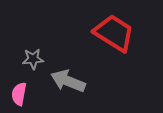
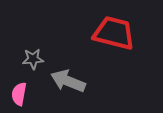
red trapezoid: rotated 18 degrees counterclockwise
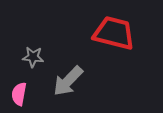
gray star: moved 2 px up; rotated 10 degrees clockwise
gray arrow: rotated 68 degrees counterclockwise
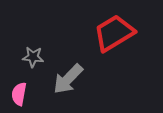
red trapezoid: rotated 45 degrees counterclockwise
gray arrow: moved 2 px up
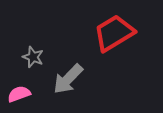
gray star: rotated 15 degrees clockwise
pink semicircle: rotated 60 degrees clockwise
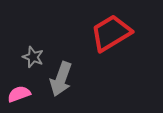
red trapezoid: moved 3 px left
gray arrow: moved 7 px left; rotated 24 degrees counterclockwise
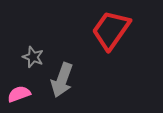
red trapezoid: moved 3 px up; rotated 24 degrees counterclockwise
gray arrow: moved 1 px right, 1 px down
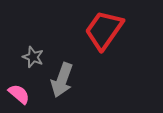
red trapezoid: moved 7 px left
pink semicircle: rotated 60 degrees clockwise
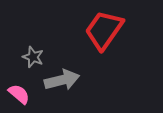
gray arrow: rotated 124 degrees counterclockwise
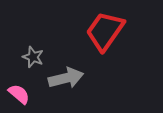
red trapezoid: moved 1 px right, 1 px down
gray arrow: moved 4 px right, 2 px up
